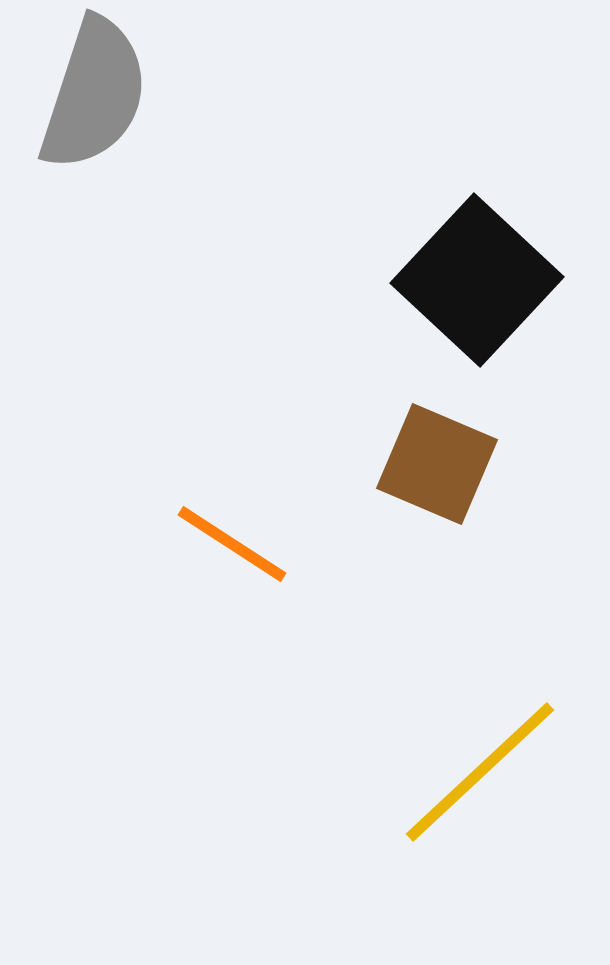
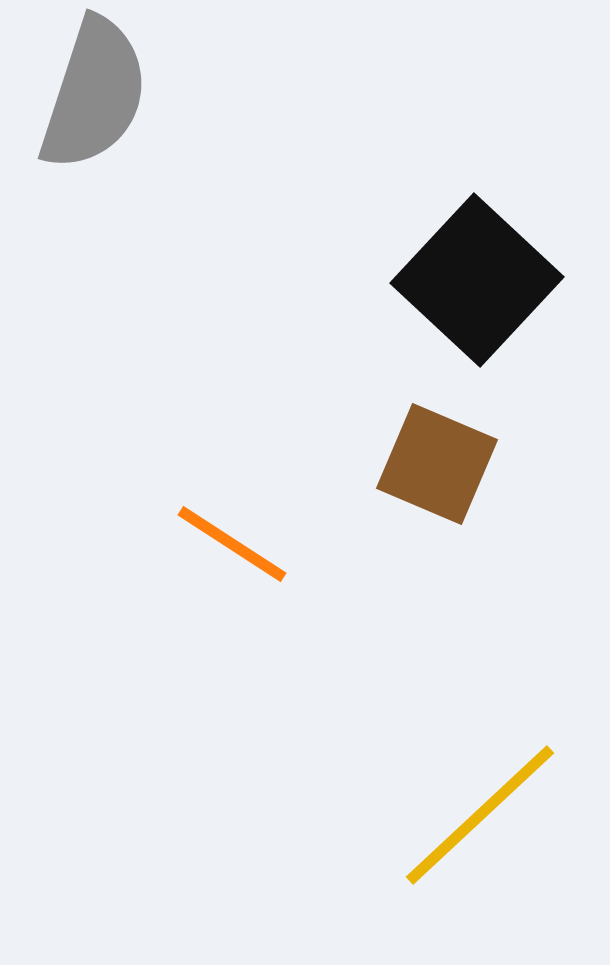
yellow line: moved 43 px down
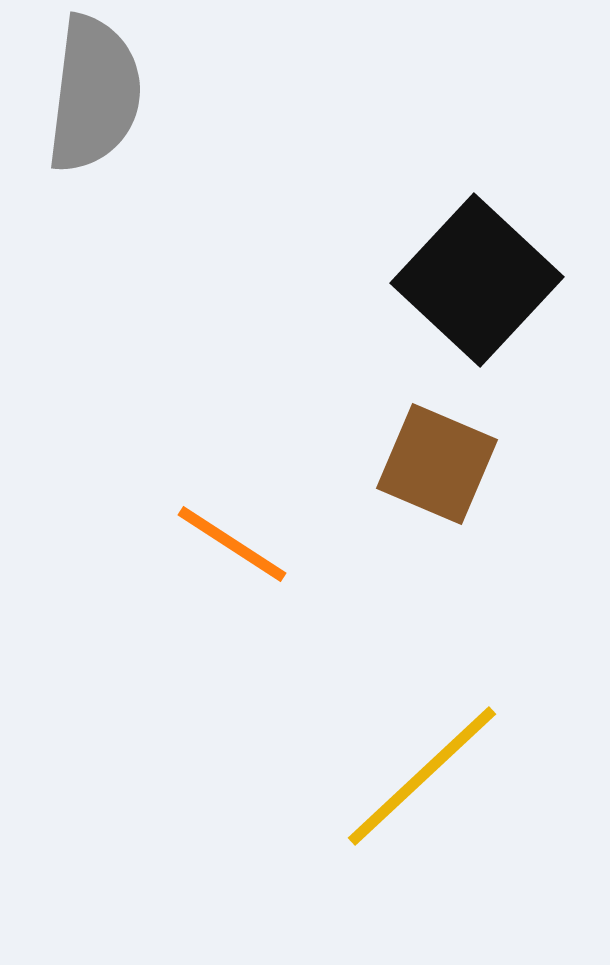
gray semicircle: rotated 11 degrees counterclockwise
yellow line: moved 58 px left, 39 px up
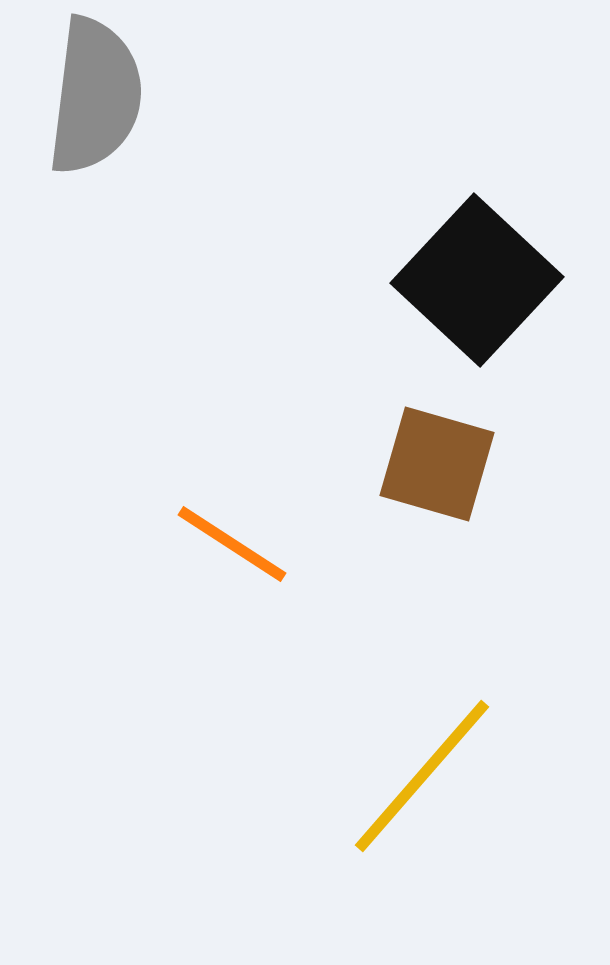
gray semicircle: moved 1 px right, 2 px down
brown square: rotated 7 degrees counterclockwise
yellow line: rotated 6 degrees counterclockwise
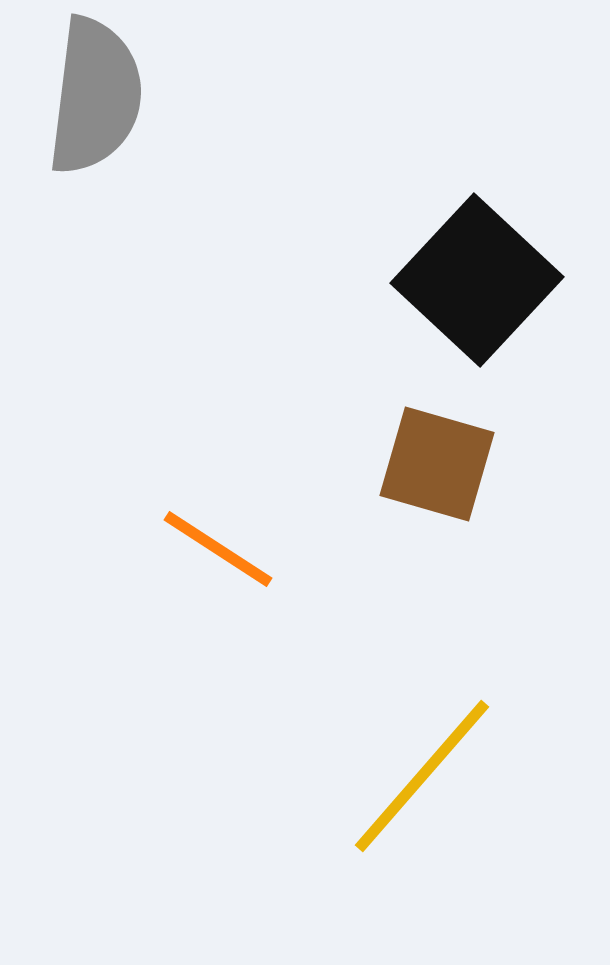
orange line: moved 14 px left, 5 px down
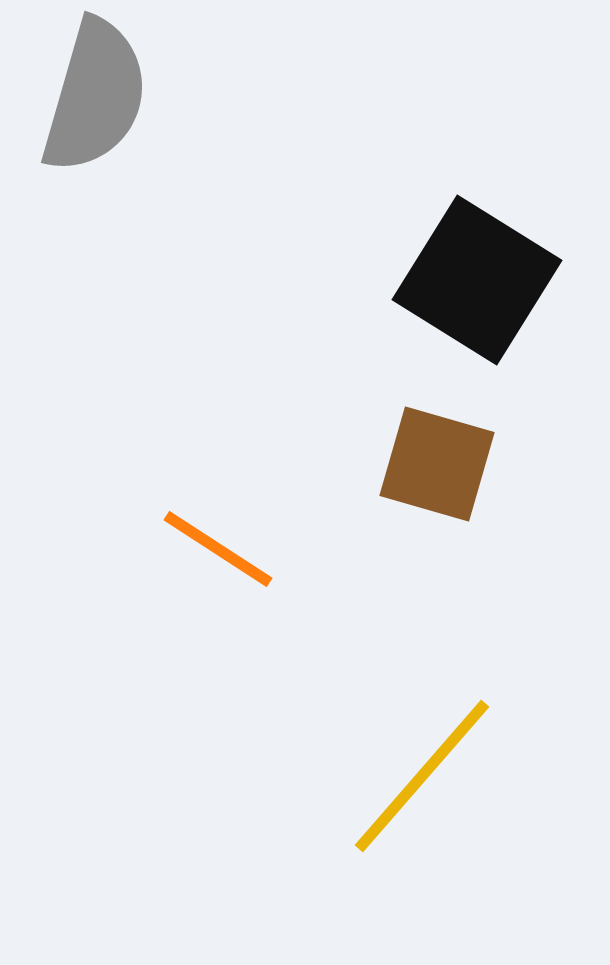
gray semicircle: rotated 9 degrees clockwise
black square: rotated 11 degrees counterclockwise
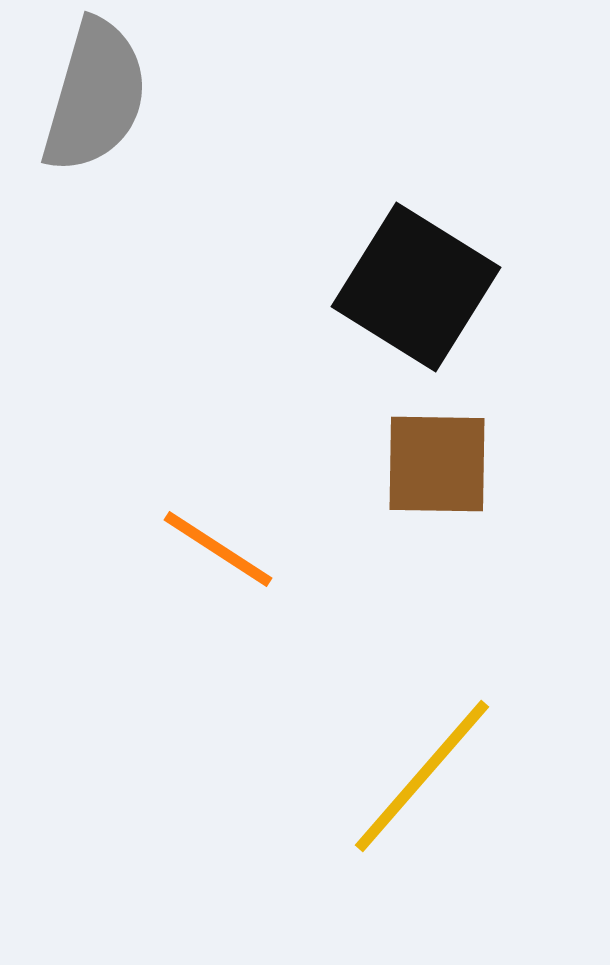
black square: moved 61 px left, 7 px down
brown square: rotated 15 degrees counterclockwise
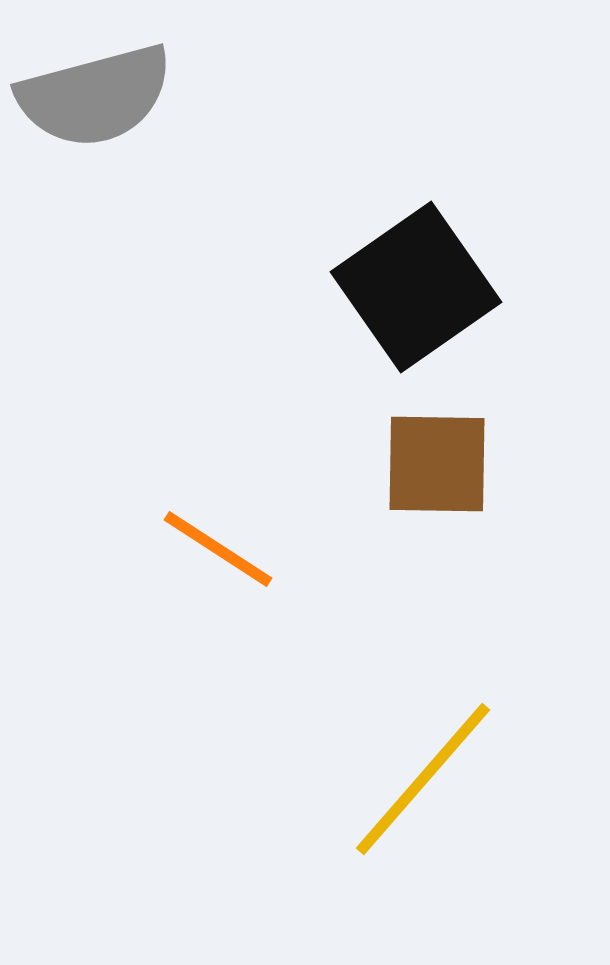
gray semicircle: rotated 59 degrees clockwise
black square: rotated 23 degrees clockwise
yellow line: moved 1 px right, 3 px down
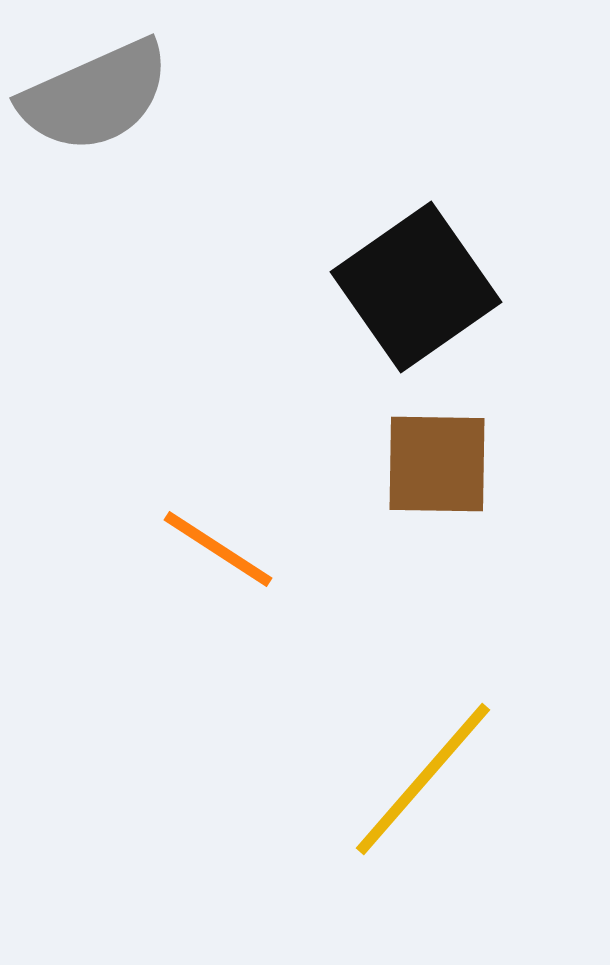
gray semicircle: rotated 9 degrees counterclockwise
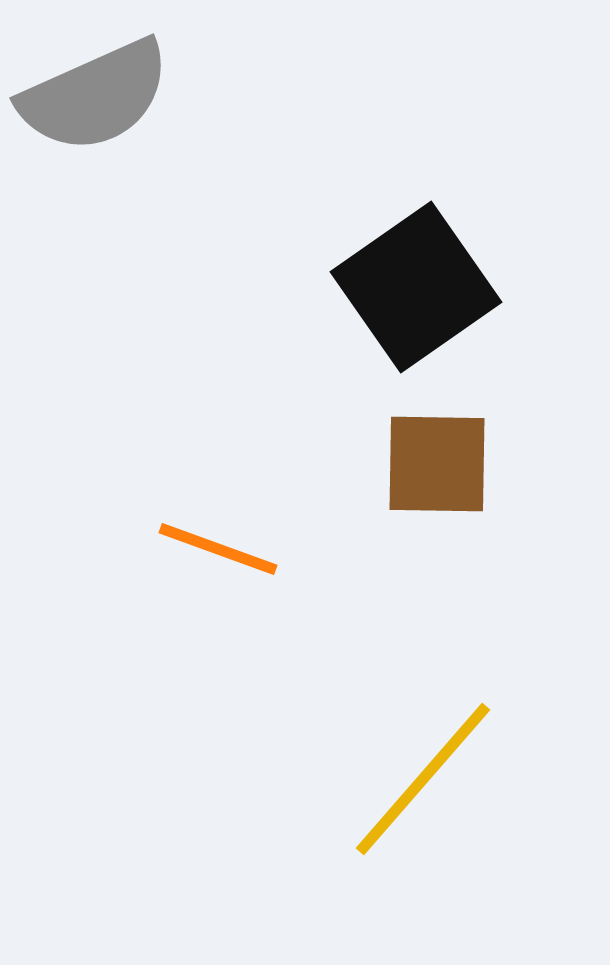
orange line: rotated 13 degrees counterclockwise
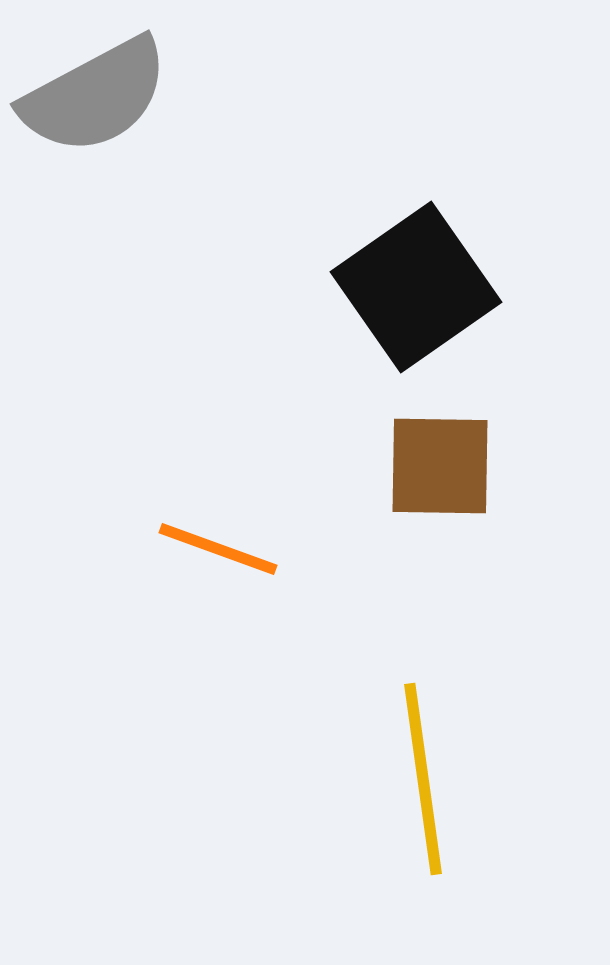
gray semicircle: rotated 4 degrees counterclockwise
brown square: moved 3 px right, 2 px down
yellow line: rotated 49 degrees counterclockwise
